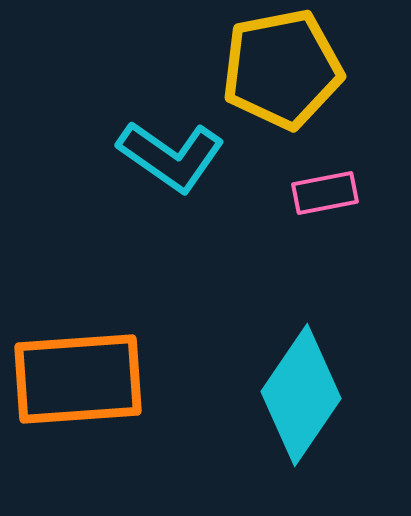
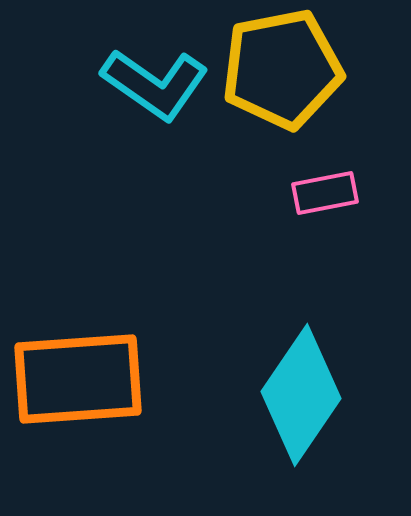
cyan L-shape: moved 16 px left, 72 px up
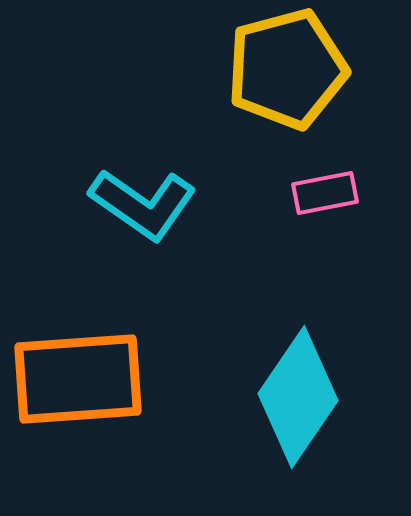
yellow pentagon: moved 5 px right; rotated 4 degrees counterclockwise
cyan L-shape: moved 12 px left, 120 px down
cyan diamond: moved 3 px left, 2 px down
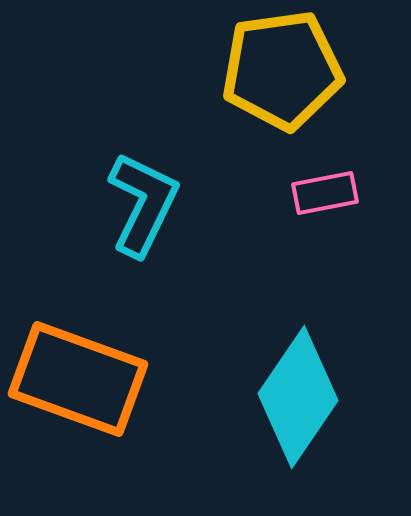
yellow pentagon: moved 5 px left, 1 px down; rotated 7 degrees clockwise
cyan L-shape: rotated 99 degrees counterclockwise
orange rectangle: rotated 24 degrees clockwise
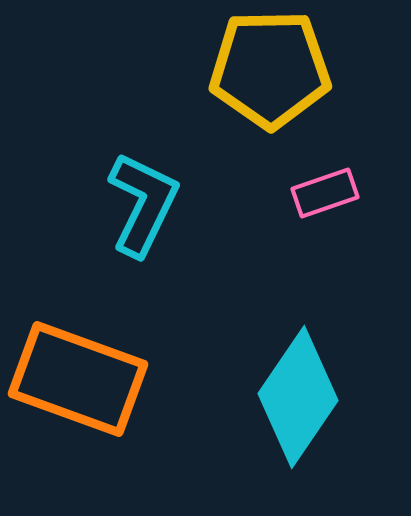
yellow pentagon: moved 12 px left, 1 px up; rotated 7 degrees clockwise
pink rectangle: rotated 8 degrees counterclockwise
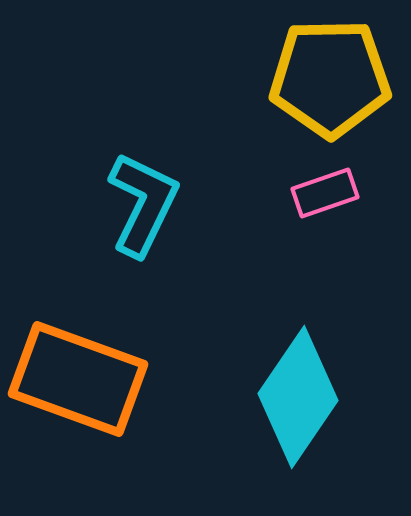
yellow pentagon: moved 60 px right, 9 px down
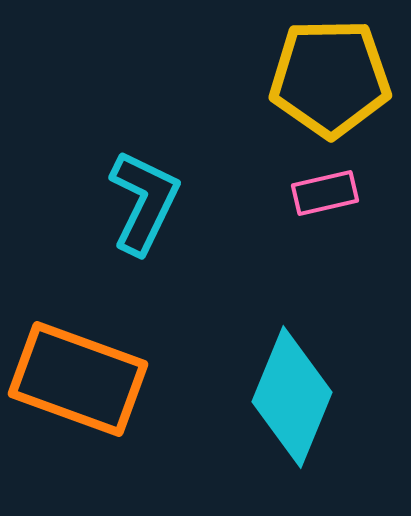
pink rectangle: rotated 6 degrees clockwise
cyan L-shape: moved 1 px right, 2 px up
cyan diamond: moved 6 px left; rotated 12 degrees counterclockwise
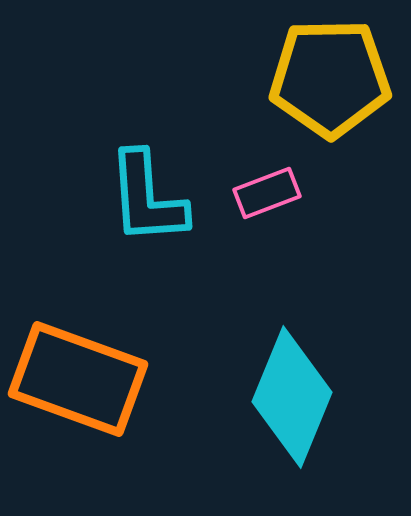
pink rectangle: moved 58 px left; rotated 8 degrees counterclockwise
cyan L-shape: moved 3 px right, 4 px up; rotated 150 degrees clockwise
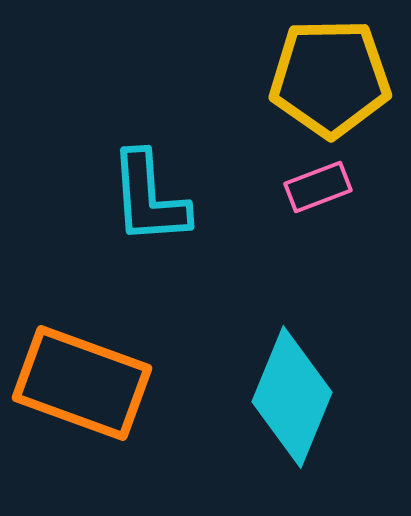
pink rectangle: moved 51 px right, 6 px up
cyan L-shape: moved 2 px right
orange rectangle: moved 4 px right, 4 px down
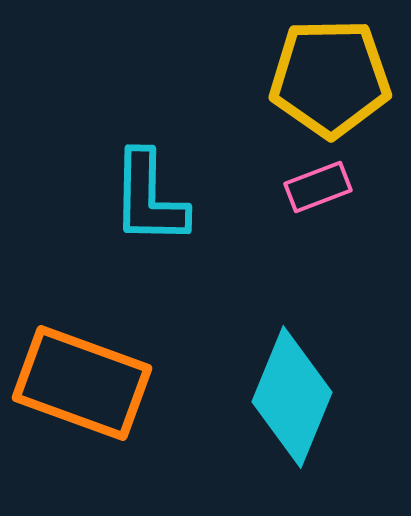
cyan L-shape: rotated 5 degrees clockwise
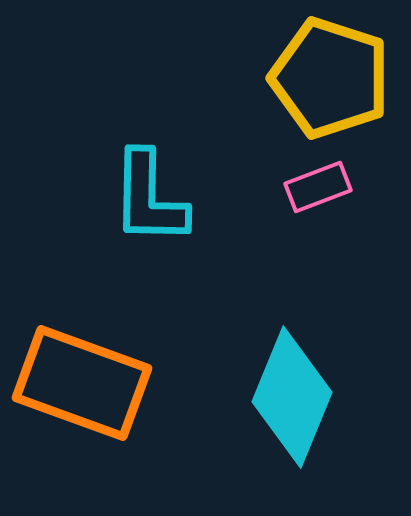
yellow pentagon: rotated 19 degrees clockwise
